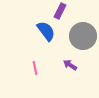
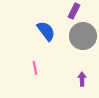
purple rectangle: moved 14 px right
purple arrow: moved 12 px right, 14 px down; rotated 56 degrees clockwise
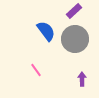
purple rectangle: rotated 21 degrees clockwise
gray circle: moved 8 px left, 3 px down
pink line: moved 1 px right, 2 px down; rotated 24 degrees counterclockwise
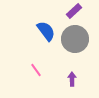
purple arrow: moved 10 px left
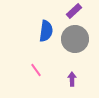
blue semicircle: rotated 45 degrees clockwise
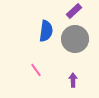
purple arrow: moved 1 px right, 1 px down
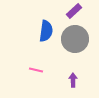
pink line: rotated 40 degrees counterclockwise
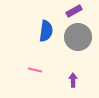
purple rectangle: rotated 14 degrees clockwise
gray circle: moved 3 px right, 2 px up
pink line: moved 1 px left
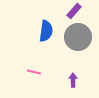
purple rectangle: rotated 21 degrees counterclockwise
pink line: moved 1 px left, 2 px down
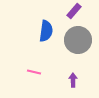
gray circle: moved 3 px down
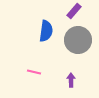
purple arrow: moved 2 px left
